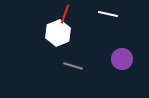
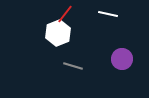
red line: rotated 18 degrees clockwise
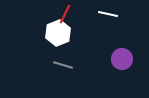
red line: rotated 12 degrees counterclockwise
gray line: moved 10 px left, 1 px up
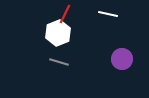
gray line: moved 4 px left, 3 px up
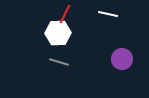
white hexagon: rotated 20 degrees clockwise
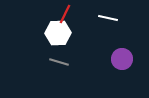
white line: moved 4 px down
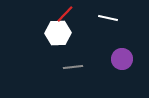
red line: rotated 18 degrees clockwise
gray line: moved 14 px right, 5 px down; rotated 24 degrees counterclockwise
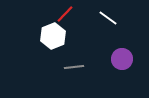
white line: rotated 24 degrees clockwise
white hexagon: moved 5 px left, 3 px down; rotated 20 degrees counterclockwise
gray line: moved 1 px right
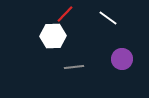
white hexagon: rotated 20 degrees clockwise
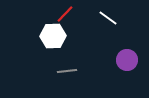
purple circle: moved 5 px right, 1 px down
gray line: moved 7 px left, 4 px down
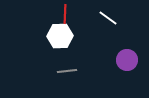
red line: rotated 42 degrees counterclockwise
white hexagon: moved 7 px right
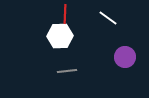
purple circle: moved 2 px left, 3 px up
